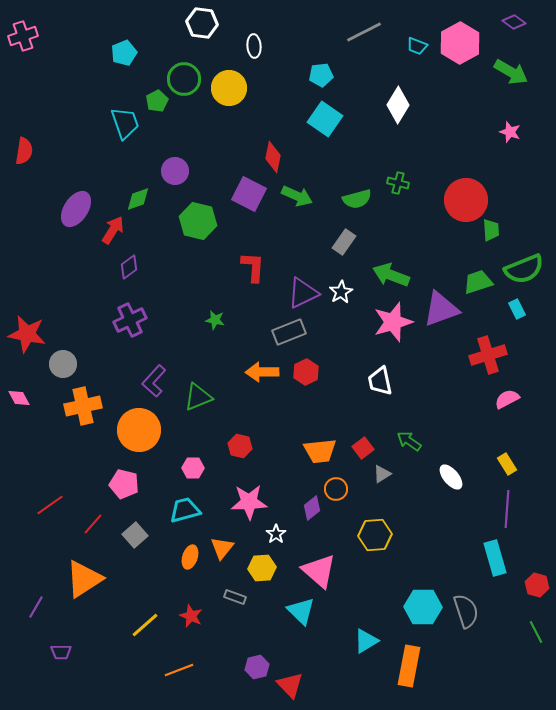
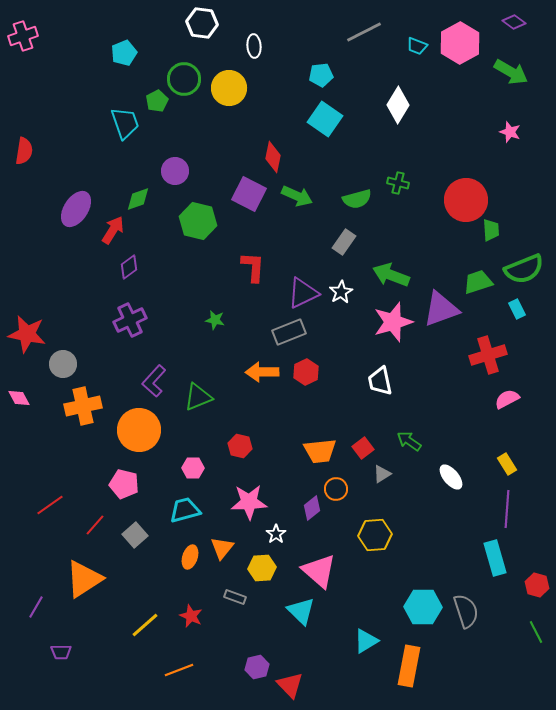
red line at (93, 524): moved 2 px right, 1 px down
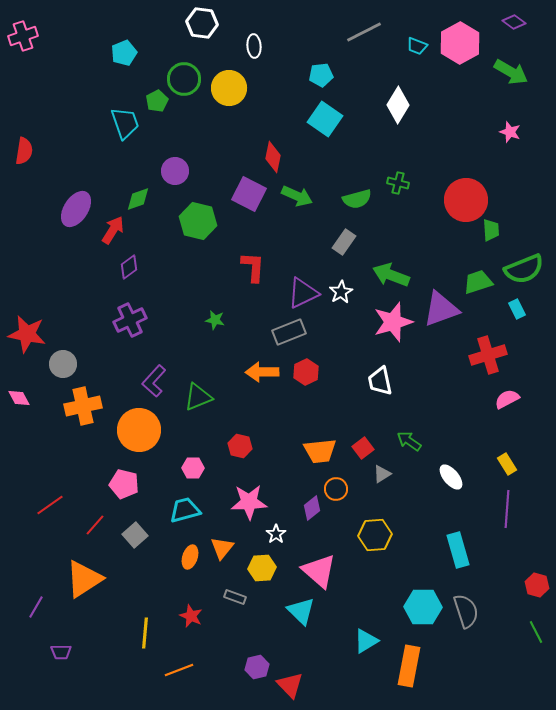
cyan rectangle at (495, 558): moved 37 px left, 8 px up
yellow line at (145, 625): moved 8 px down; rotated 44 degrees counterclockwise
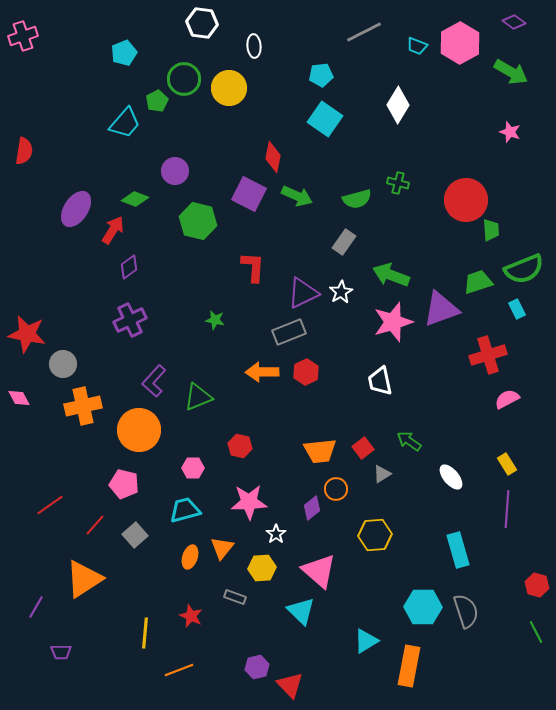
cyan trapezoid at (125, 123): rotated 60 degrees clockwise
green diamond at (138, 199): moved 3 px left; rotated 40 degrees clockwise
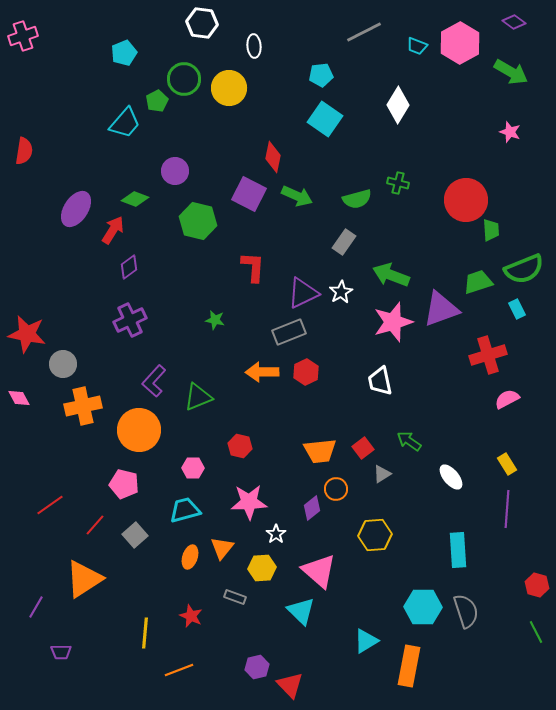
cyan rectangle at (458, 550): rotated 12 degrees clockwise
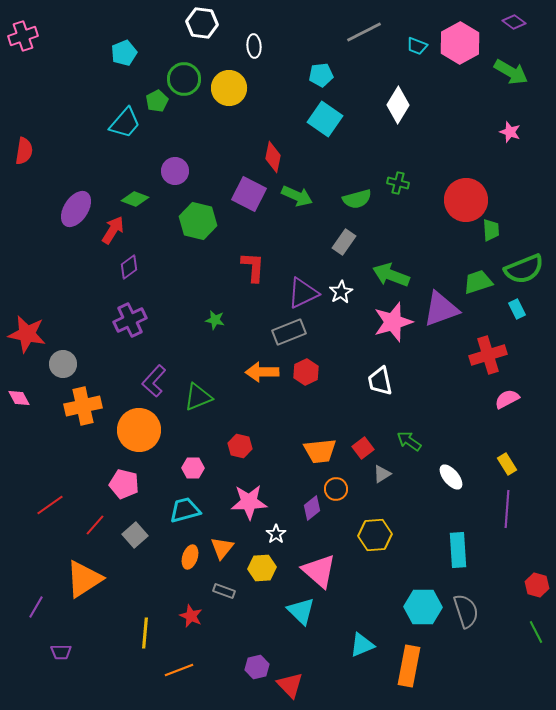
gray rectangle at (235, 597): moved 11 px left, 6 px up
cyan triangle at (366, 641): moved 4 px left, 4 px down; rotated 8 degrees clockwise
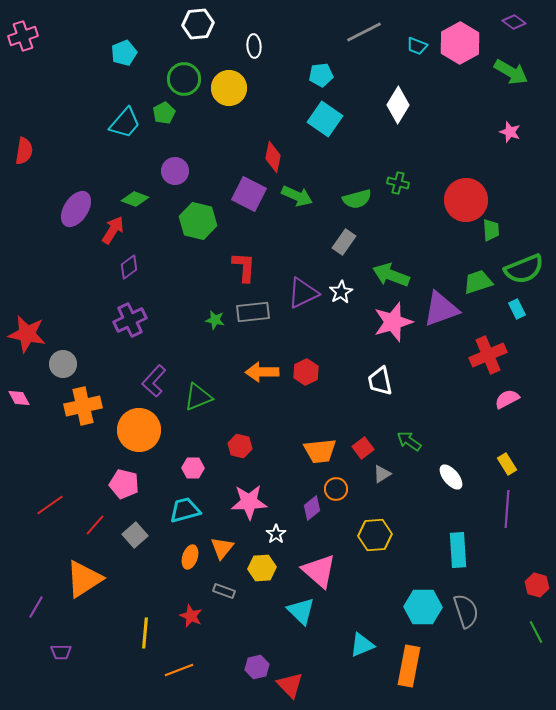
white hexagon at (202, 23): moved 4 px left, 1 px down; rotated 12 degrees counterclockwise
green pentagon at (157, 101): moved 7 px right, 12 px down
red L-shape at (253, 267): moved 9 px left
gray rectangle at (289, 332): moved 36 px left, 20 px up; rotated 16 degrees clockwise
red cross at (488, 355): rotated 6 degrees counterclockwise
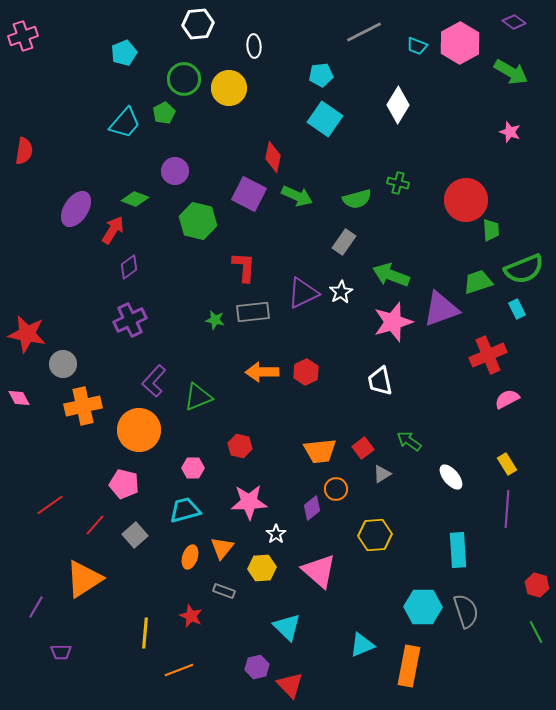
cyan triangle at (301, 611): moved 14 px left, 16 px down
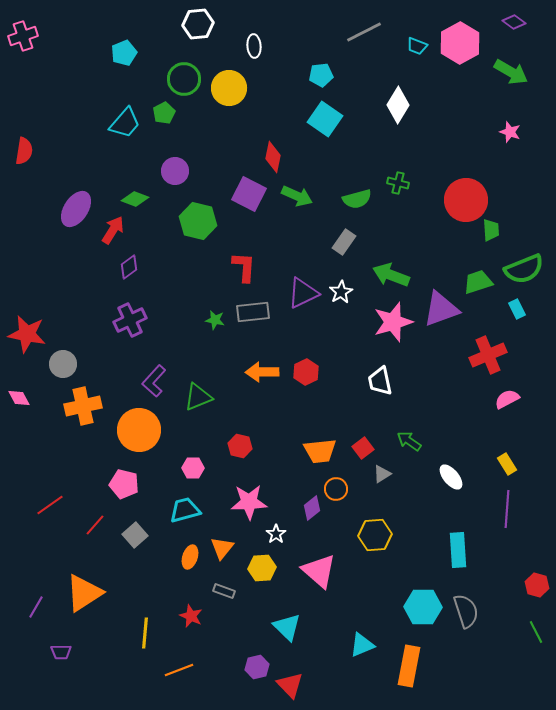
orange triangle at (84, 579): moved 14 px down
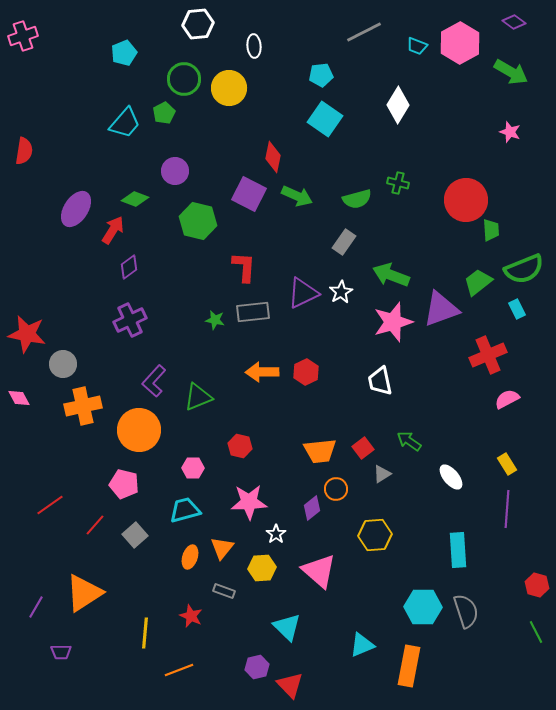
green trapezoid at (478, 282): rotated 20 degrees counterclockwise
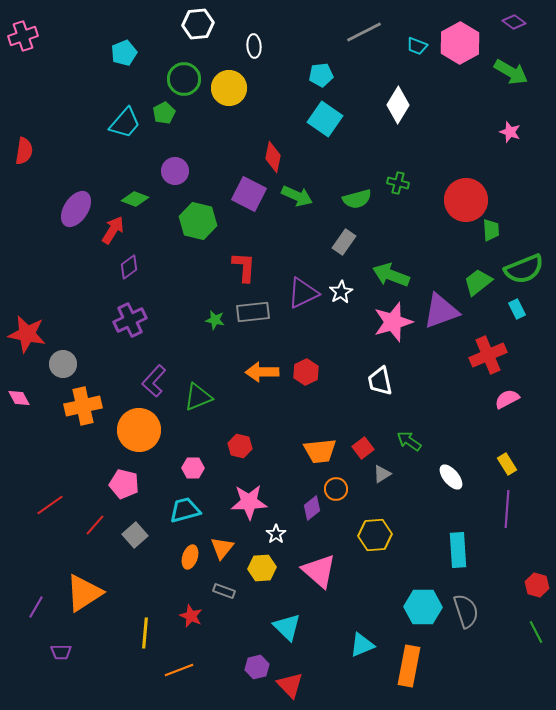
purple triangle at (441, 309): moved 2 px down
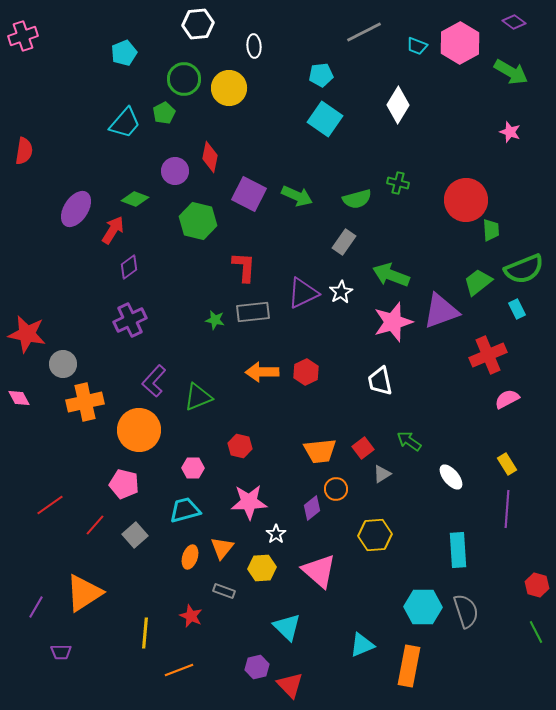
red diamond at (273, 157): moved 63 px left
orange cross at (83, 406): moved 2 px right, 4 px up
